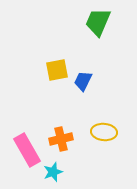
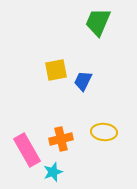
yellow square: moved 1 px left
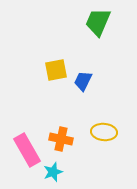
orange cross: rotated 25 degrees clockwise
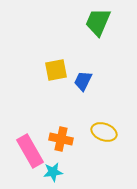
yellow ellipse: rotated 15 degrees clockwise
pink rectangle: moved 3 px right, 1 px down
cyan star: rotated 12 degrees clockwise
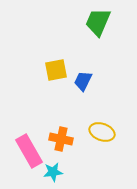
yellow ellipse: moved 2 px left
pink rectangle: moved 1 px left
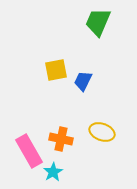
cyan star: rotated 24 degrees counterclockwise
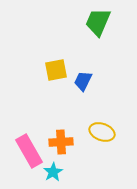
orange cross: moved 3 px down; rotated 15 degrees counterclockwise
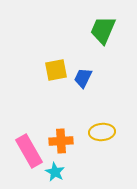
green trapezoid: moved 5 px right, 8 px down
blue trapezoid: moved 3 px up
yellow ellipse: rotated 25 degrees counterclockwise
orange cross: moved 1 px up
cyan star: moved 2 px right; rotated 12 degrees counterclockwise
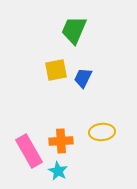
green trapezoid: moved 29 px left
cyan star: moved 3 px right, 1 px up
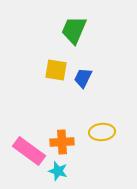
yellow square: rotated 20 degrees clockwise
orange cross: moved 1 px right, 1 px down
pink rectangle: rotated 24 degrees counterclockwise
cyan star: rotated 12 degrees counterclockwise
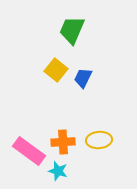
green trapezoid: moved 2 px left
yellow square: rotated 30 degrees clockwise
yellow ellipse: moved 3 px left, 8 px down
orange cross: moved 1 px right
